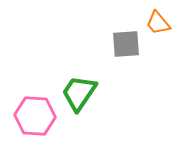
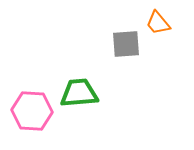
green trapezoid: rotated 51 degrees clockwise
pink hexagon: moved 3 px left, 5 px up
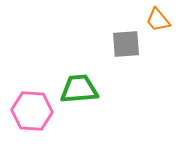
orange trapezoid: moved 3 px up
green trapezoid: moved 4 px up
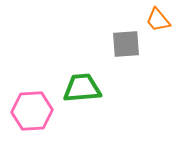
green trapezoid: moved 3 px right, 1 px up
pink hexagon: rotated 6 degrees counterclockwise
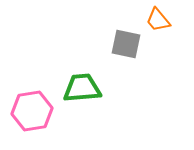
gray square: rotated 16 degrees clockwise
pink hexagon: rotated 6 degrees counterclockwise
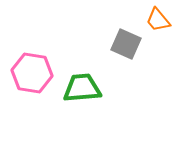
gray square: rotated 12 degrees clockwise
pink hexagon: moved 38 px up; rotated 18 degrees clockwise
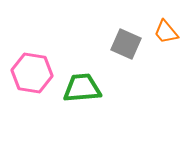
orange trapezoid: moved 8 px right, 12 px down
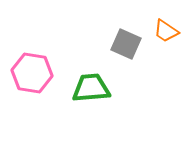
orange trapezoid: moved 1 px up; rotated 16 degrees counterclockwise
green trapezoid: moved 9 px right
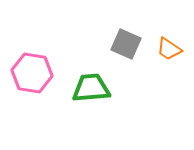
orange trapezoid: moved 3 px right, 18 px down
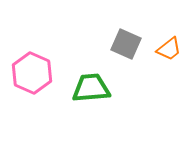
orange trapezoid: rotated 72 degrees counterclockwise
pink hexagon: rotated 15 degrees clockwise
